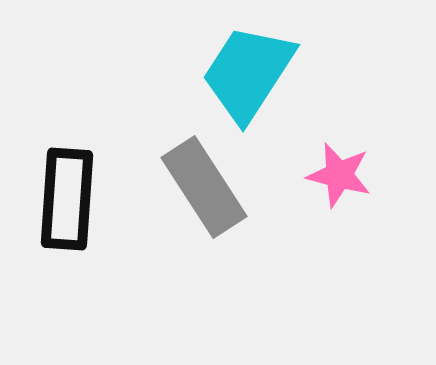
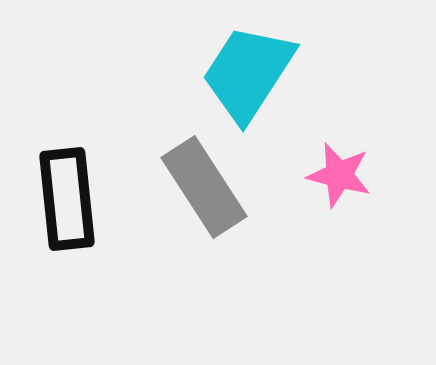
black rectangle: rotated 10 degrees counterclockwise
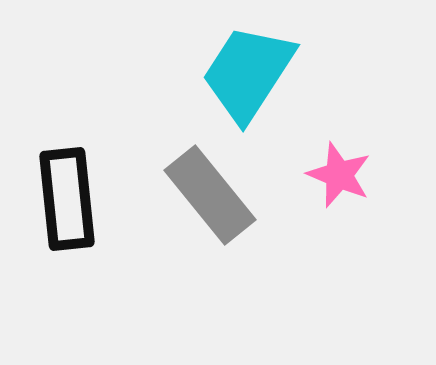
pink star: rotated 8 degrees clockwise
gray rectangle: moved 6 px right, 8 px down; rotated 6 degrees counterclockwise
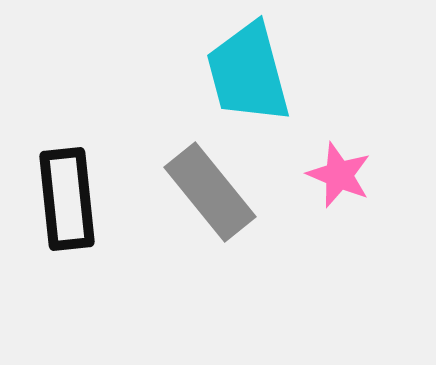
cyan trapezoid: rotated 48 degrees counterclockwise
gray rectangle: moved 3 px up
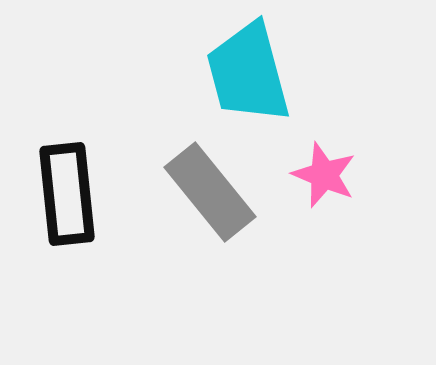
pink star: moved 15 px left
black rectangle: moved 5 px up
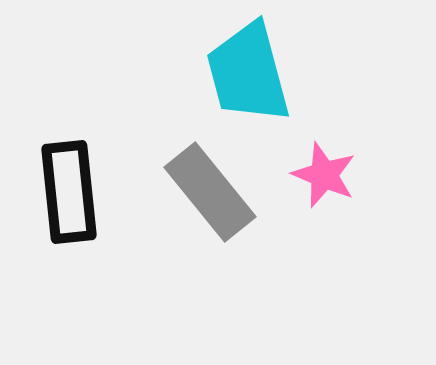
black rectangle: moved 2 px right, 2 px up
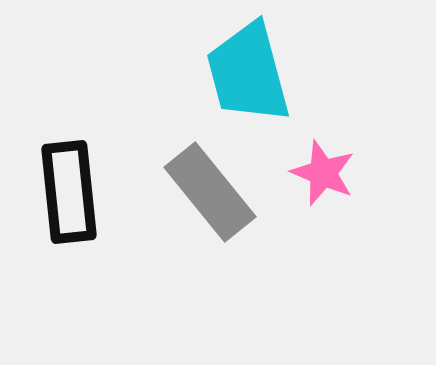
pink star: moved 1 px left, 2 px up
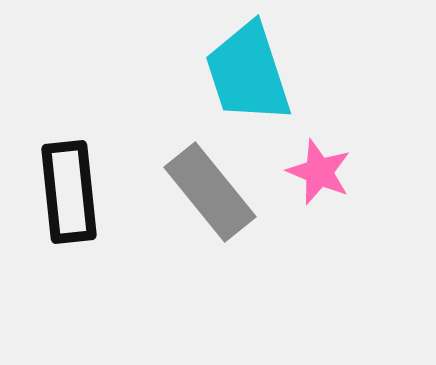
cyan trapezoid: rotated 3 degrees counterclockwise
pink star: moved 4 px left, 1 px up
